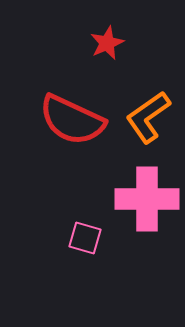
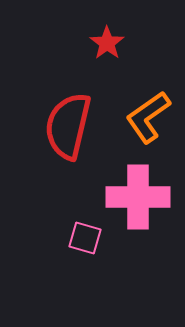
red star: rotated 12 degrees counterclockwise
red semicircle: moved 4 px left, 6 px down; rotated 78 degrees clockwise
pink cross: moved 9 px left, 2 px up
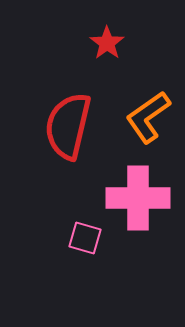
pink cross: moved 1 px down
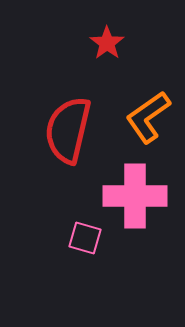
red semicircle: moved 4 px down
pink cross: moved 3 px left, 2 px up
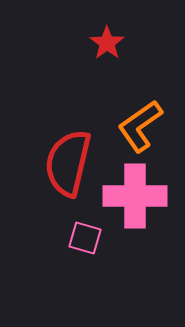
orange L-shape: moved 8 px left, 9 px down
red semicircle: moved 33 px down
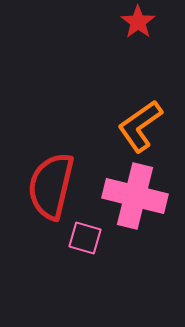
red star: moved 31 px right, 21 px up
red semicircle: moved 17 px left, 23 px down
pink cross: rotated 14 degrees clockwise
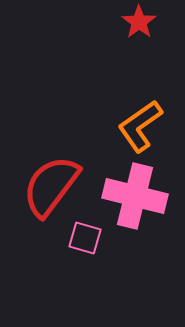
red star: moved 1 px right
red semicircle: rotated 24 degrees clockwise
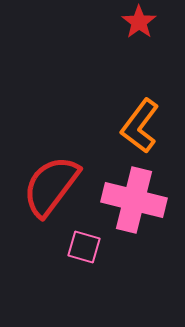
orange L-shape: rotated 18 degrees counterclockwise
pink cross: moved 1 px left, 4 px down
pink square: moved 1 px left, 9 px down
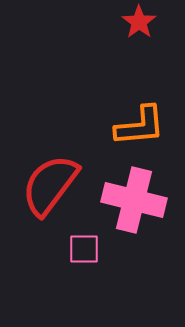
orange L-shape: rotated 132 degrees counterclockwise
red semicircle: moved 1 px left, 1 px up
pink square: moved 2 px down; rotated 16 degrees counterclockwise
